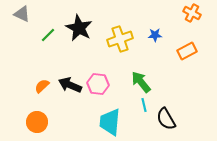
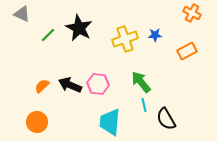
yellow cross: moved 5 px right
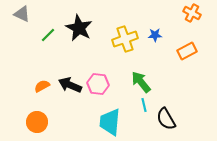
orange semicircle: rotated 14 degrees clockwise
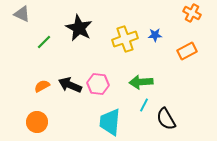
green line: moved 4 px left, 7 px down
green arrow: rotated 55 degrees counterclockwise
cyan line: rotated 40 degrees clockwise
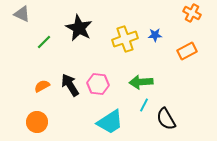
black arrow: rotated 35 degrees clockwise
cyan trapezoid: rotated 128 degrees counterclockwise
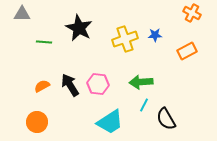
gray triangle: rotated 24 degrees counterclockwise
green line: rotated 49 degrees clockwise
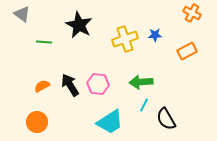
gray triangle: rotated 36 degrees clockwise
black star: moved 3 px up
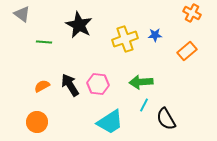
orange rectangle: rotated 12 degrees counterclockwise
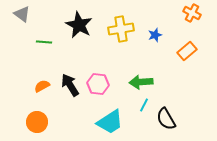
blue star: rotated 16 degrees counterclockwise
yellow cross: moved 4 px left, 10 px up; rotated 10 degrees clockwise
